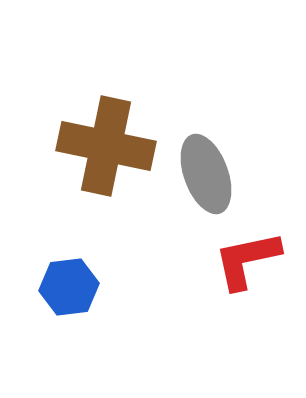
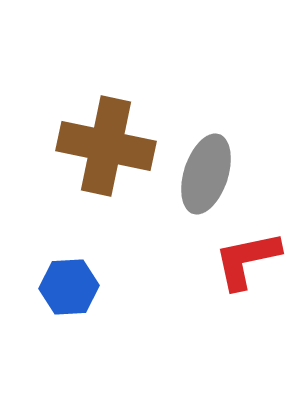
gray ellipse: rotated 38 degrees clockwise
blue hexagon: rotated 4 degrees clockwise
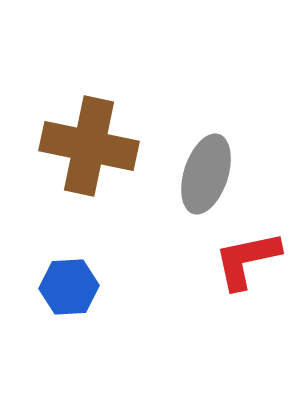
brown cross: moved 17 px left
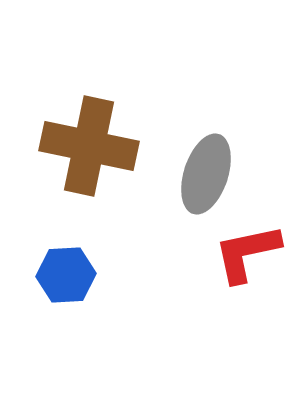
red L-shape: moved 7 px up
blue hexagon: moved 3 px left, 12 px up
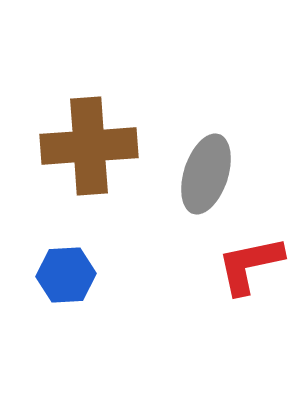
brown cross: rotated 16 degrees counterclockwise
red L-shape: moved 3 px right, 12 px down
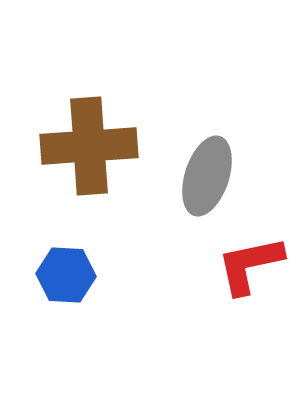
gray ellipse: moved 1 px right, 2 px down
blue hexagon: rotated 6 degrees clockwise
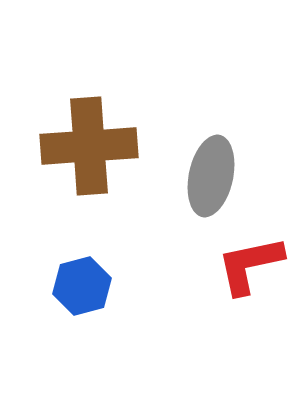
gray ellipse: moved 4 px right; rotated 6 degrees counterclockwise
blue hexagon: moved 16 px right, 11 px down; rotated 18 degrees counterclockwise
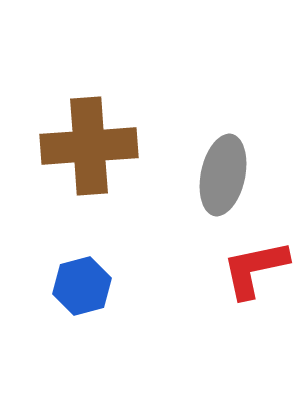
gray ellipse: moved 12 px right, 1 px up
red L-shape: moved 5 px right, 4 px down
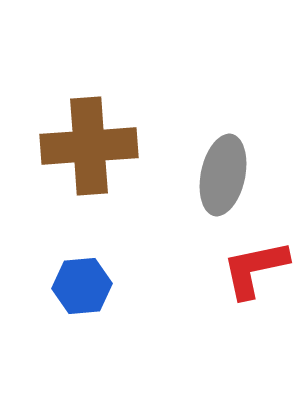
blue hexagon: rotated 10 degrees clockwise
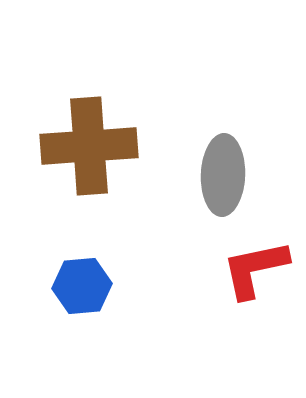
gray ellipse: rotated 10 degrees counterclockwise
